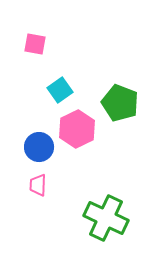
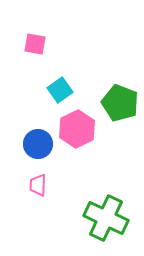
blue circle: moved 1 px left, 3 px up
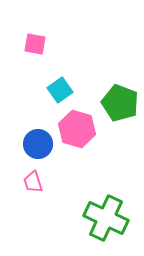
pink hexagon: rotated 18 degrees counterclockwise
pink trapezoid: moved 5 px left, 3 px up; rotated 20 degrees counterclockwise
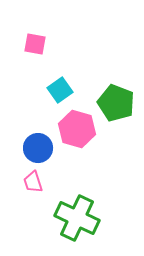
green pentagon: moved 4 px left
blue circle: moved 4 px down
green cross: moved 29 px left
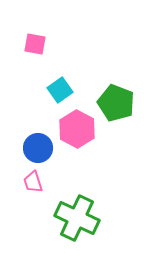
pink hexagon: rotated 12 degrees clockwise
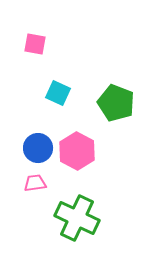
cyan square: moved 2 px left, 3 px down; rotated 30 degrees counterclockwise
pink hexagon: moved 22 px down
pink trapezoid: moved 2 px right, 1 px down; rotated 100 degrees clockwise
